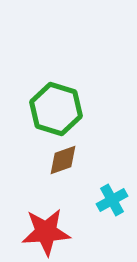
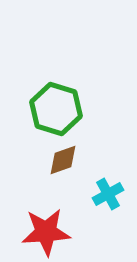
cyan cross: moved 4 px left, 6 px up
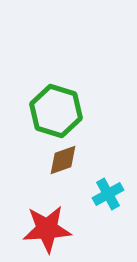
green hexagon: moved 2 px down
red star: moved 1 px right, 3 px up
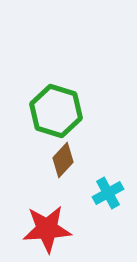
brown diamond: rotated 28 degrees counterclockwise
cyan cross: moved 1 px up
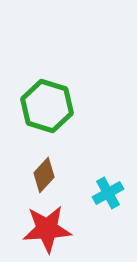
green hexagon: moved 9 px left, 5 px up
brown diamond: moved 19 px left, 15 px down
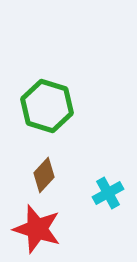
red star: moved 10 px left; rotated 21 degrees clockwise
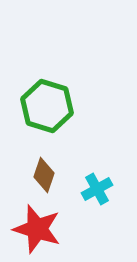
brown diamond: rotated 24 degrees counterclockwise
cyan cross: moved 11 px left, 4 px up
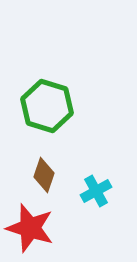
cyan cross: moved 1 px left, 2 px down
red star: moved 7 px left, 1 px up
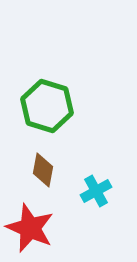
brown diamond: moved 1 px left, 5 px up; rotated 8 degrees counterclockwise
red star: rotated 6 degrees clockwise
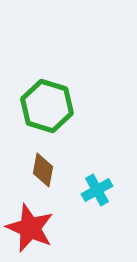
cyan cross: moved 1 px right, 1 px up
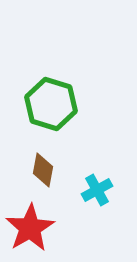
green hexagon: moved 4 px right, 2 px up
red star: rotated 18 degrees clockwise
